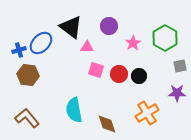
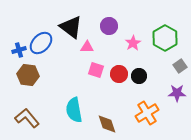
gray square: rotated 24 degrees counterclockwise
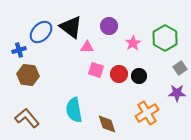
blue ellipse: moved 11 px up
gray square: moved 2 px down
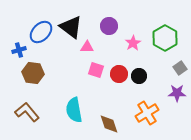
brown hexagon: moved 5 px right, 2 px up
brown L-shape: moved 6 px up
brown diamond: moved 2 px right
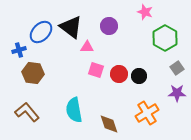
pink star: moved 12 px right, 31 px up; rotated 21 degrees counterclockwise
gray square: moved 3 px left
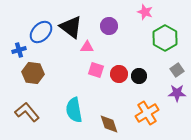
gray square: moved 2 px down
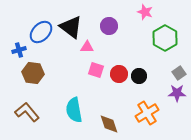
gray square: moved 2 px right, 3 px down
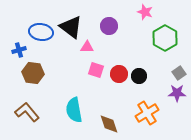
blue ellipse: rotated 55 degrees clockwise
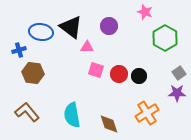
cyan semicircle: moved 2 px left, 5 px down
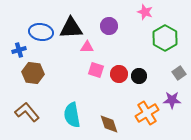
black triangle: moved 1 px down; rotated 40 degrees counterclockwise
purple star: moved 5 px left, 7 px down
